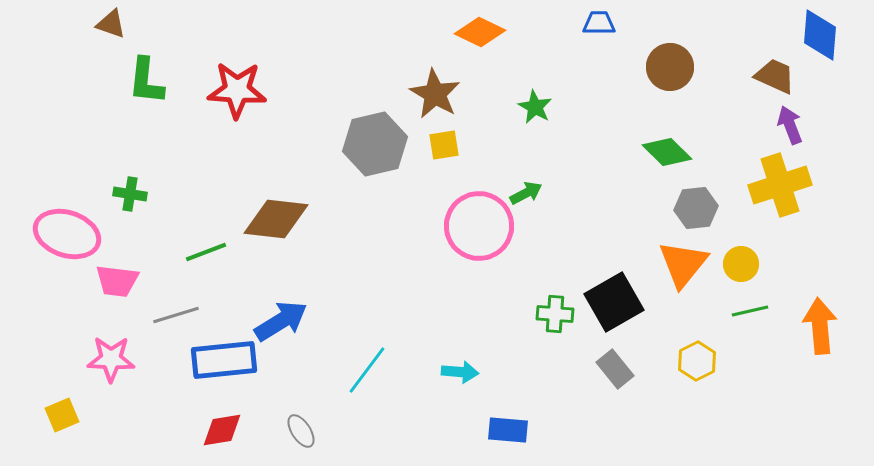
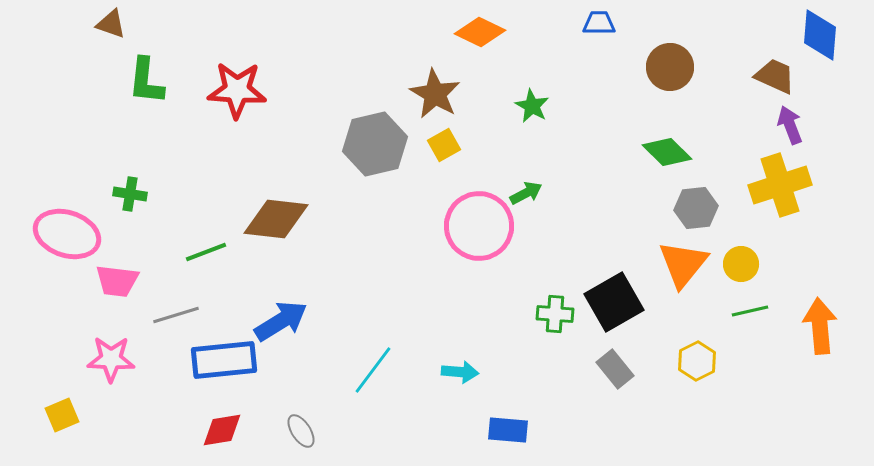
green star at (535, 107): moved 3 px left, 1 px up
yellow square at (444, 145): rotated 20 degrees counterclockwise
cyan line at (367, 370): moved 6 px right
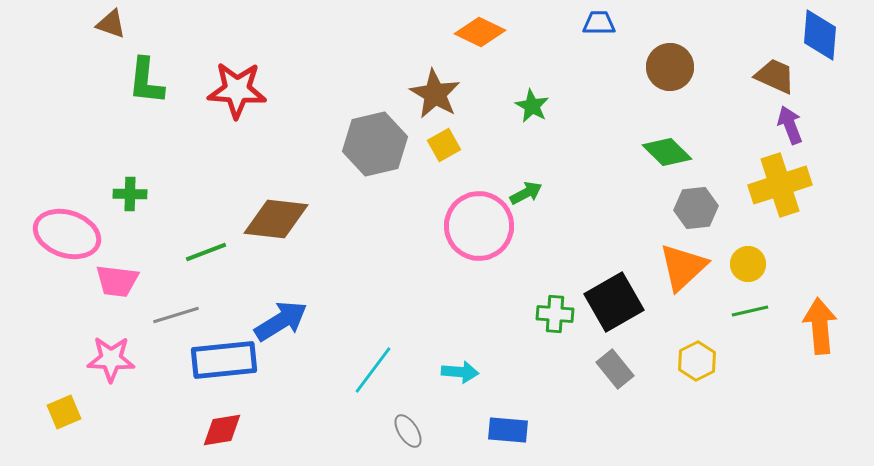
green cross at (130, 194): rotated 8 degrees counterclockwise
orange triangle at (683, 264): moved 3 px down; rotated 8 degrees clockwise
yellow circle at (741, 264): moved 7 px right
yellow square at (62, 415): moved 2 px right, 3 px up
gray ellipse at (301, 431): moved 107 px right
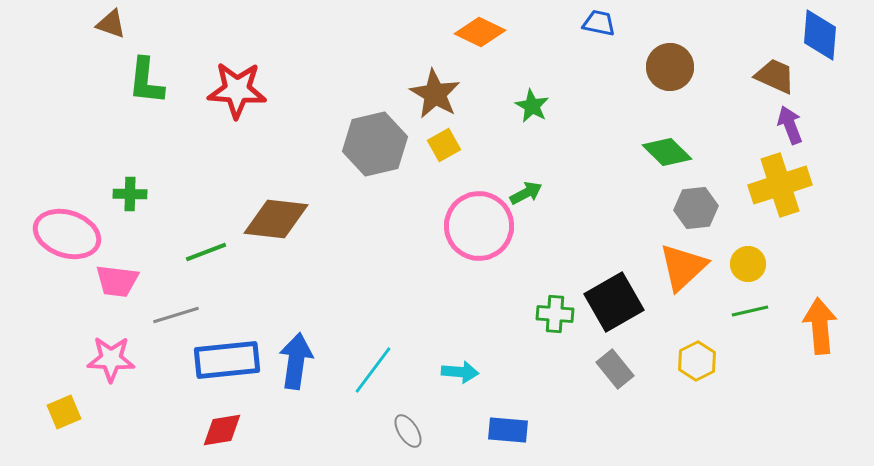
blue trapezoid at (599, 23): rotated 12 degrees clockwise
blue arrow at (281, 321): moved 15 px right, 40 px down; rotated 50 degrees counterclockwise
blue rectangle at (224, 360): moved 3 px right
